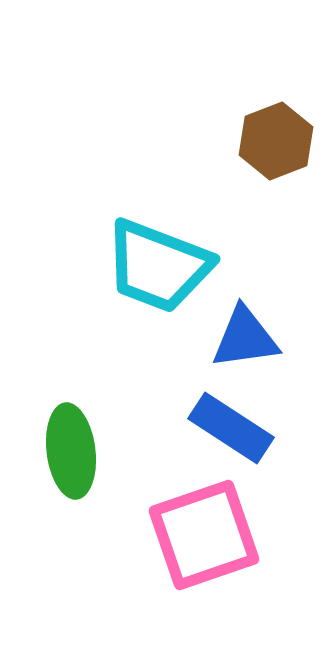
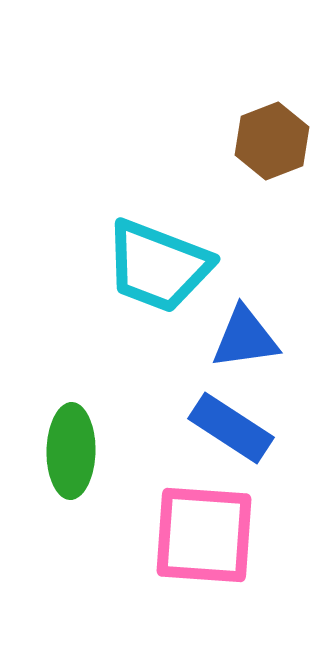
brown hexagon: moved 4 px left
green ellipse: rotated 8 degrees clockwise
pink square: rotated 23 degrees clockwise
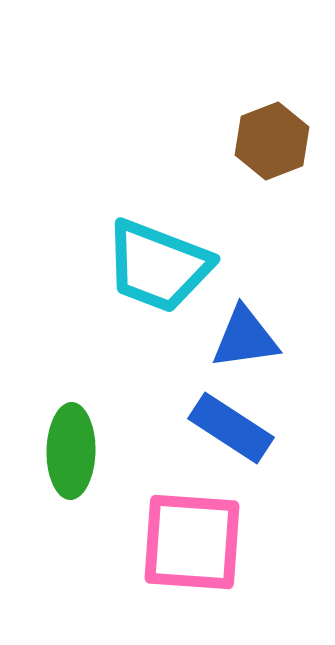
pink square: moved 12 px left, 7 px down
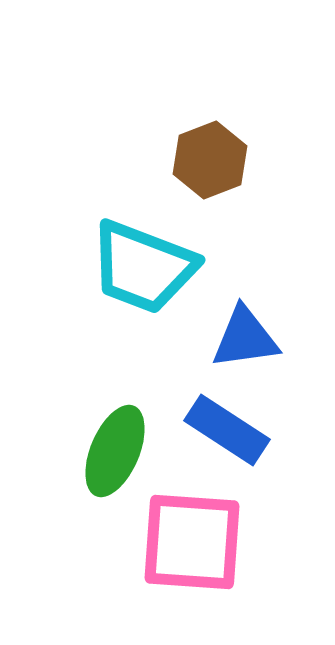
brown hexagon: moved 62 px left, 19 px down
cyan trapezoid: moved 15 px left, 1 px down
blue rectangle: moved 4 px left, 2 px down
green ellipse: moved 44 px right; rotated 22 degrees clockwise
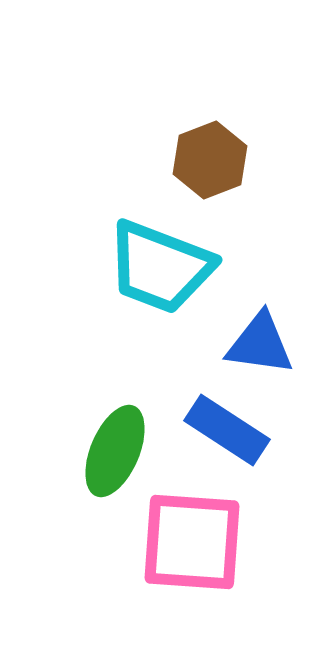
cyan trapezoid: moved 17 px right
blue triangle: moved 15 px right, 6 px down; rotated 16 degrees clockwise
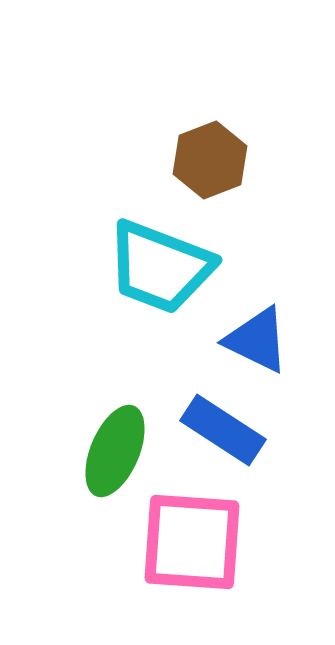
blue triangle: moved 3 px left, 4 px up; rotated 18 degrees clockwise
blue rectangle: moved 4 px left
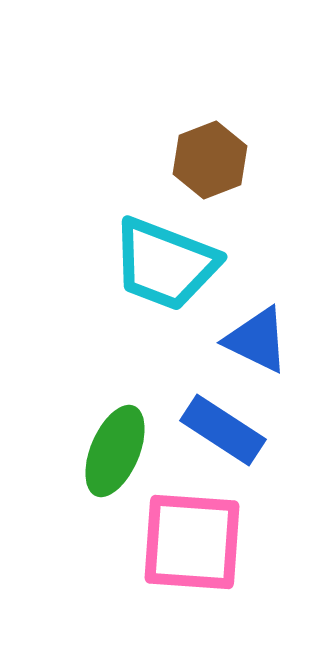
cyan trapezoid: moved 5 px right, 3 px up
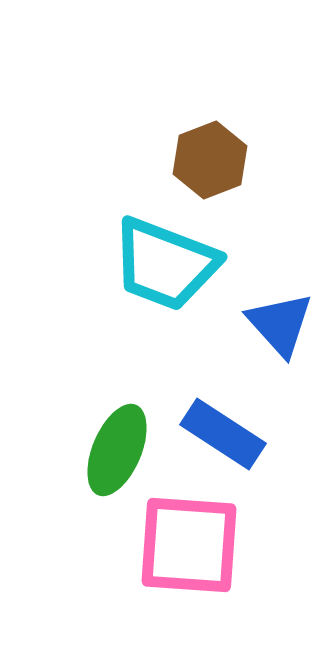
blue triangle: moved 23 px right, 16 px up; rotated 22 degrees clockwise
blue rectangle: moved 4 px down
green ellipse: moved 2 px right, 1 px up
pink square: moved 3 px left, 3 px down
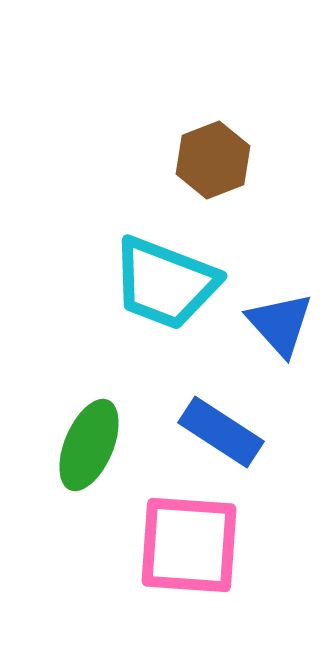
brown hexagon: moved 3 px right
cyan trapezoid: moved 19 px down
blue rectangle: moved 2 px left, 2 px up
green ellipse: moved 28 px left, 5 px up
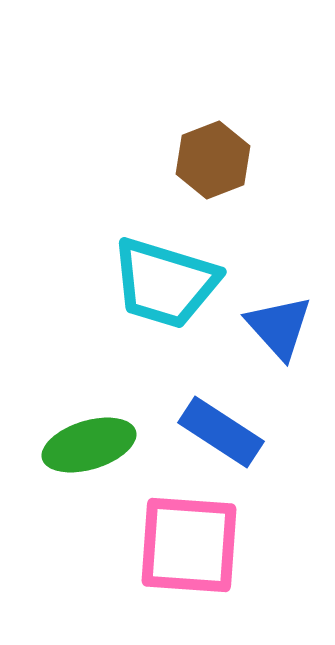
cyan trapezoid: rotated 4 degrees counterclockwise
blue triangle: moved 1 px left, 3 px down
green ellipse: rotated 50 degrees clockwise
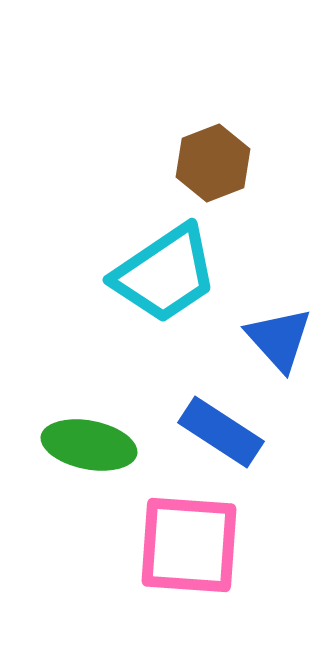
brown hexagon: moved 3 px down
cyan trapezoid: moved 9 px up; rotated 51 degrees counterclockwise
blue triangle: moved 12 px down
green ellipse: rotated 28 degrees clockwise
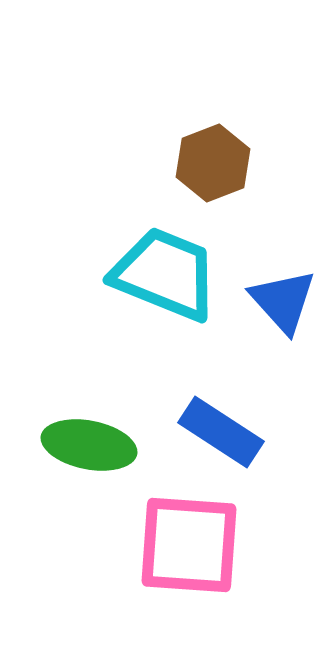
cyan trapezoid: rotated 124 degrees counterclockwise
blue triangle: moved 4 px right, 38 px up
